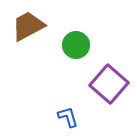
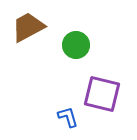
brown trapezoid: moved 1 px down
purple square: moved 7 px left, 10 px down; rotated 27 degrees counterclockwise
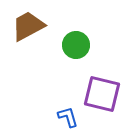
brown trapezoid: moved 1 px up
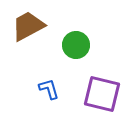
blue L-shape: moved 19 px left, 28 px up
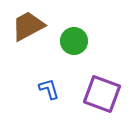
green circle: moved 2 px left, 4 px up
purple square: rotated 6 degrees clockwise
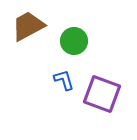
blue L-shape: moved 15 px right, 9 px up
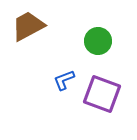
green circle: moved 24 px right
blue L-shape: rotated 95 degrees counterclockwise
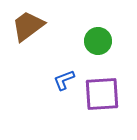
brown trapezoid: rotated 9 degrees counterclockwise
purple square: rotated 24 degrees counterclockwise
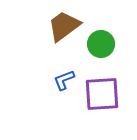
brown trapezoid: moved 36 px right
green circle: moved 3 px right, 3 px down
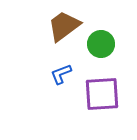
blue L-shape: moved 3 px left, 6 px up
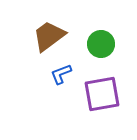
brown trapezoid: moved 15 px left, 10 px down
purple square: rotated 6 degrees counterclockwise
